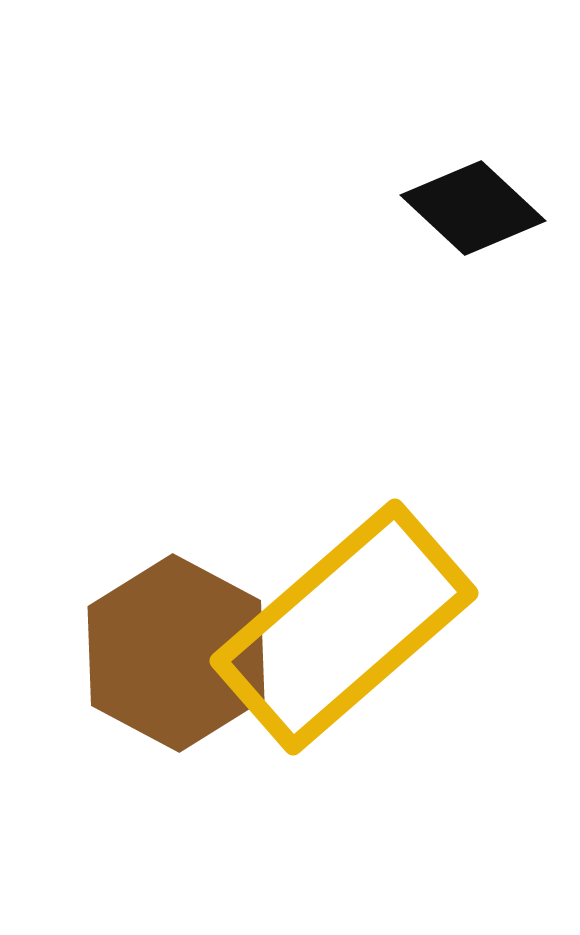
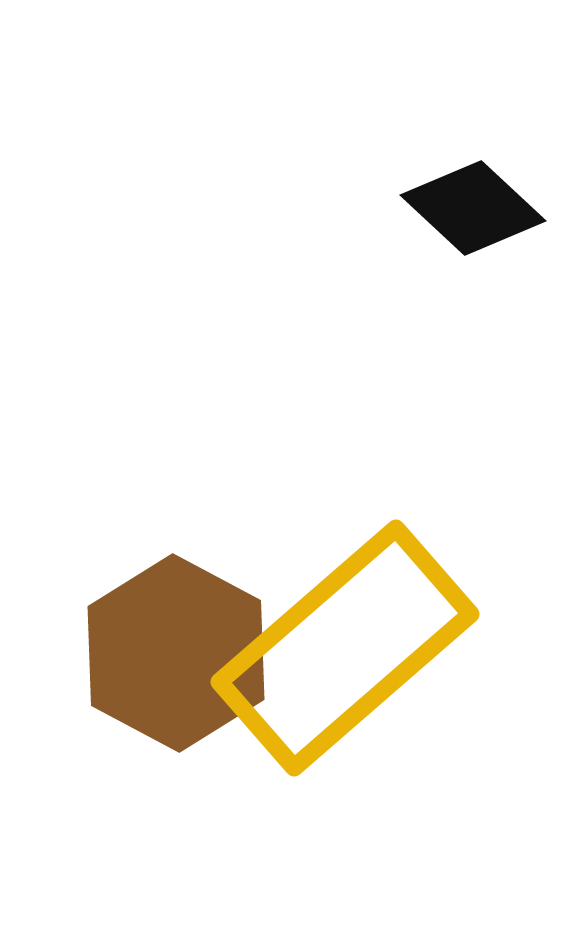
yellow rectangle: moved 1 px right, 21 px down
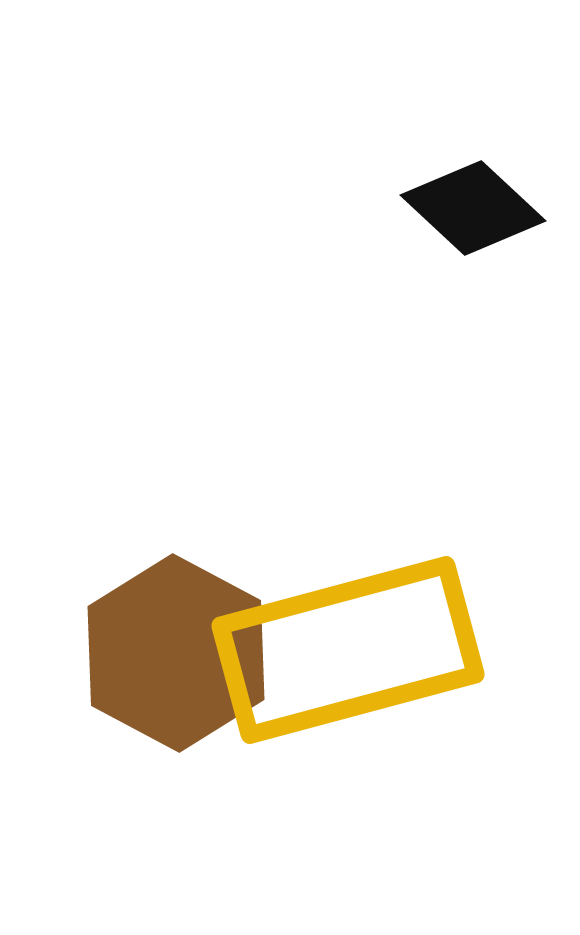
yellow rectangle: moved 3 px right, 2 px down; rotated 26 degrees clockwise
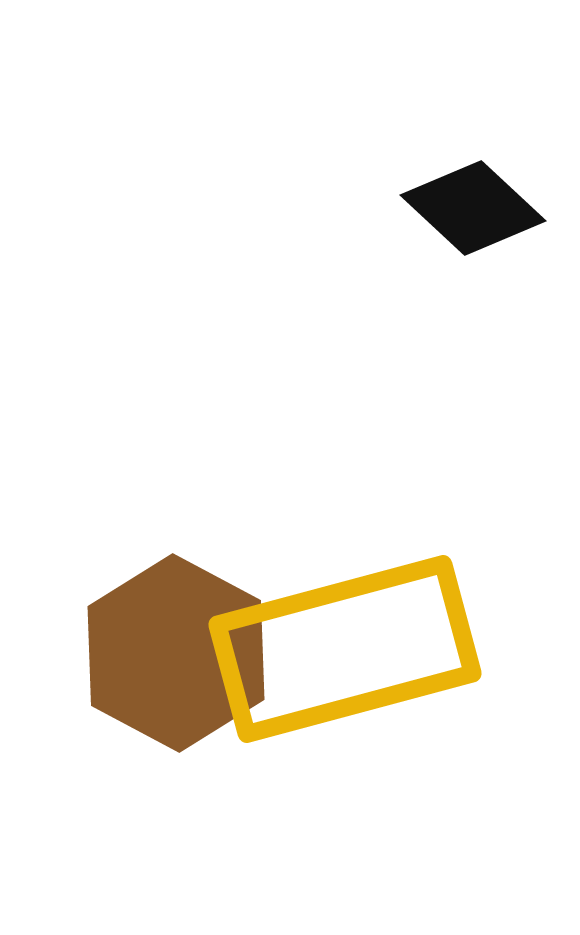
yellow rectangle: moved 3 px left, 1 px up
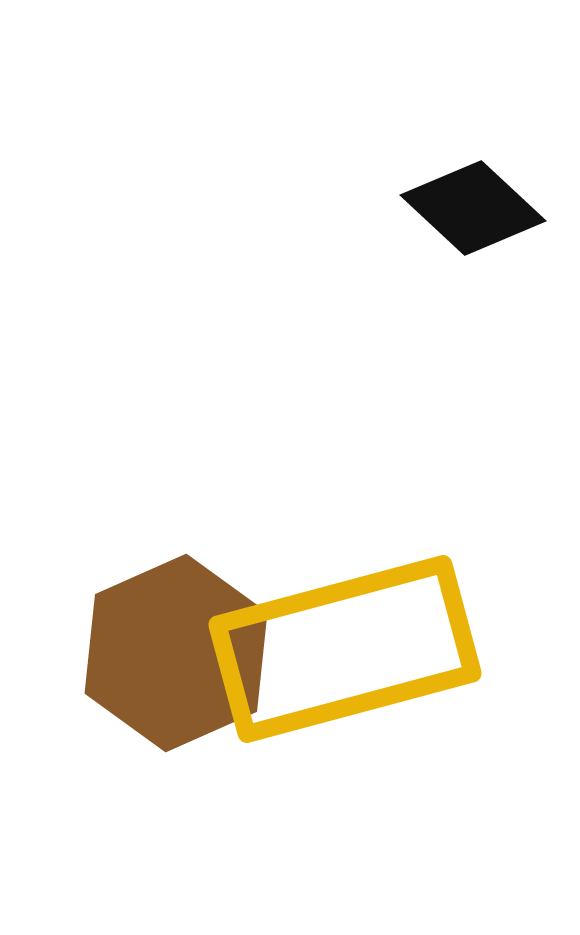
brown hexagon: rotated 8 degrees clockwise
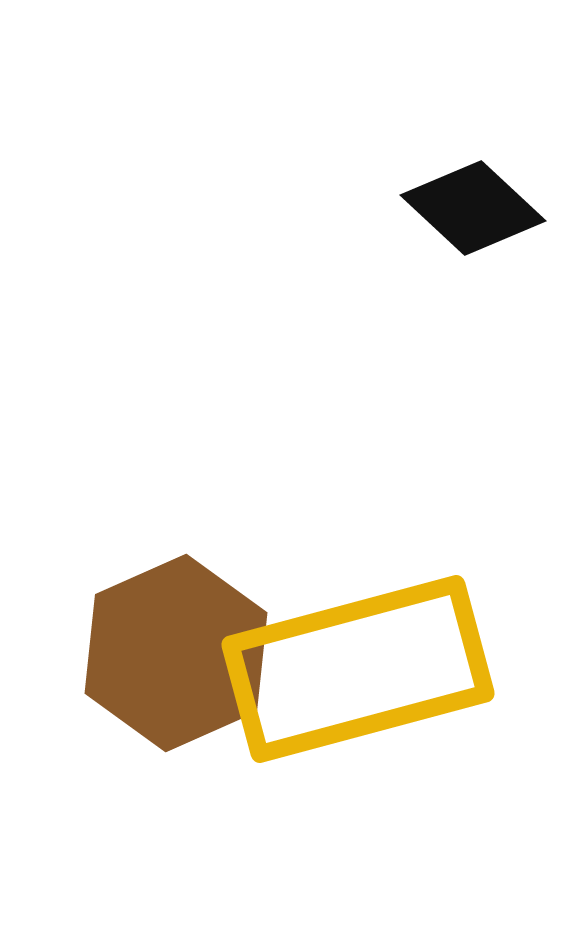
yellow rectangle: moved 13 px right, 20 px down
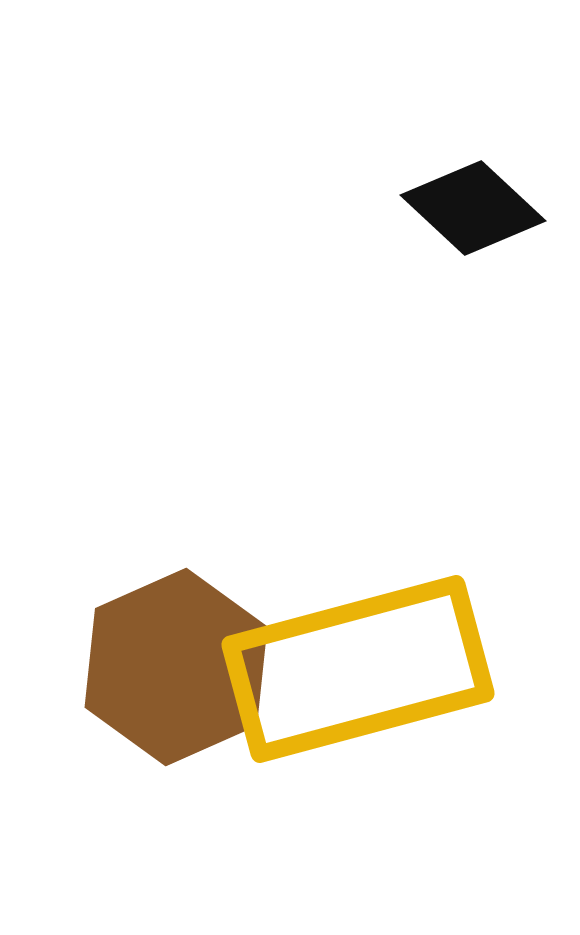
brown hexagon: moved 14 px down
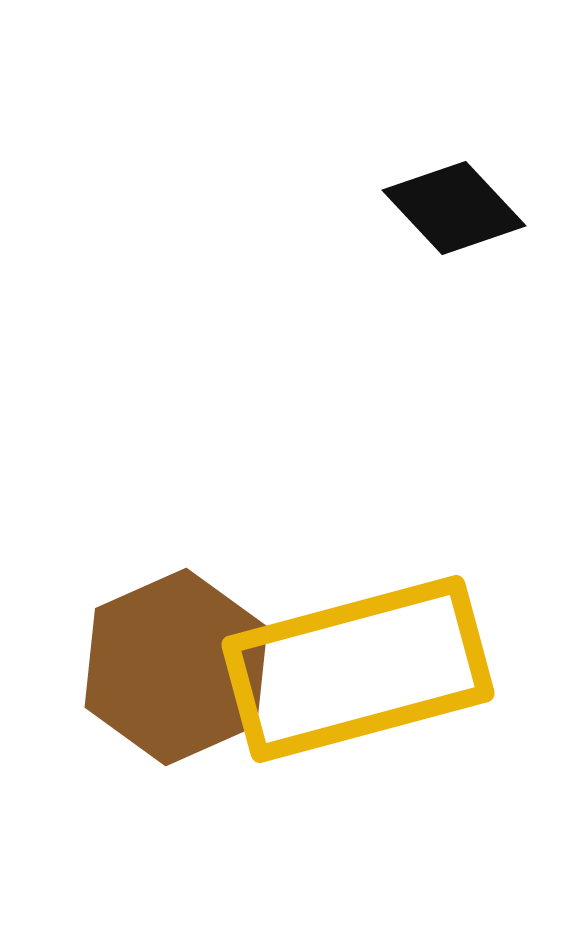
black diamond: moved 19 px left; rotated 4 degrees clockwise
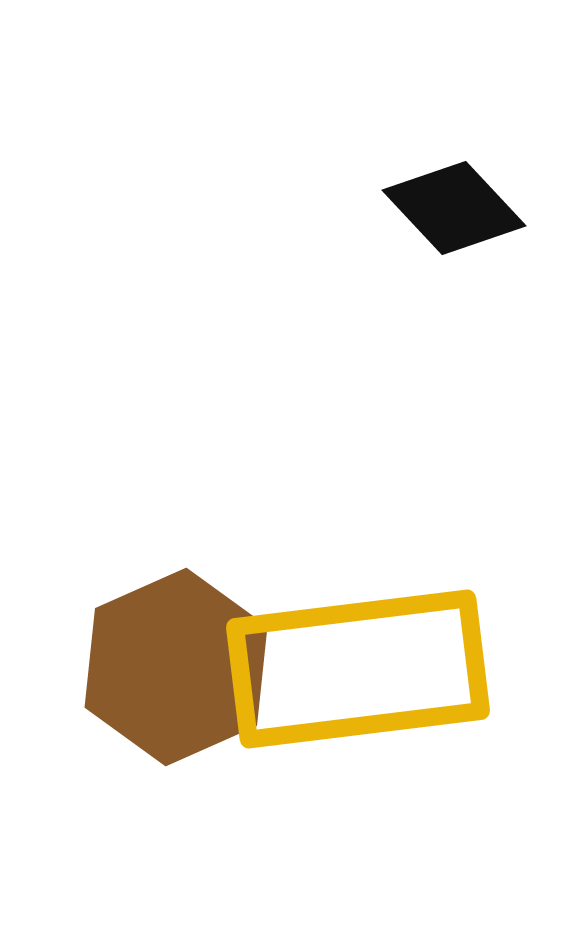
yellow rectangle: rotated 8 degrees clockwise
